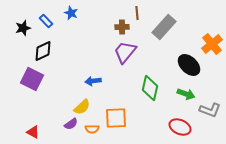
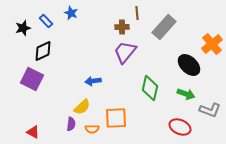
purple semicircle: rotated 48 degrees counterclockwise
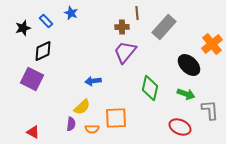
gray L-shape: rotated 115 degrees counterclockwise
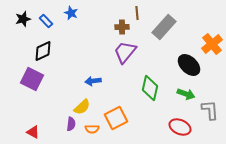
black star: moved 9 px up
orange square: rotated 25 degrees counterclockwise
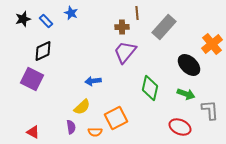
purple semicircle: moved 3 px down; rotated 16 degrees counterclockwise
orange semicircle: moved 3 px right, 3 px down
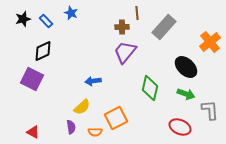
orange cross: moved 2 px left, 2 px up
black ellipse: moved 3 px left, 2 px down
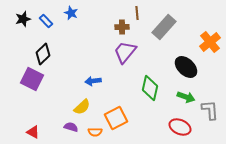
black diamond: moved 3 px down; rotated 20 degrees counterclockwise
green arrow: moved 3 px down
purple semicircle: rotated 64 degrees counterclockwise
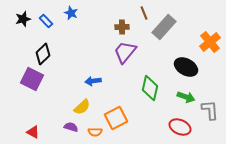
brown line: moved 7 px right; rotated 16 degrees counterclockwise
black ellipse: rotated 15 degrees counterclockwise
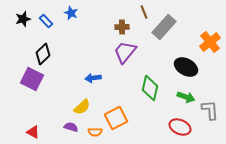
brown line: moved 1 px up
blue arrow: moved 3 px up
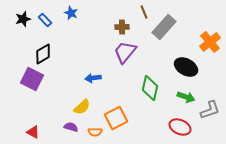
blue rectangle: moved 1 px left, 1 px up
black diamond: rotated 15 degrees clockwise
gray L-shape: rotated 75 degrees clockwise
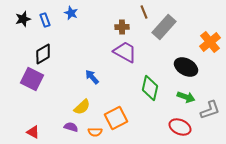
blue rectangle: rotated 24 degrees clockwise
purple trapezoid: rotated 80 degrees clockwise
blue arrow: moved 1 px left, 1 px up; rotated 56 degrees clockwise
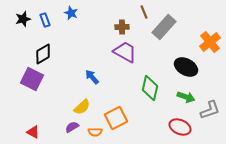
purple semicircle: moved 1 px right; rotated 48 degrees counterclockwise
